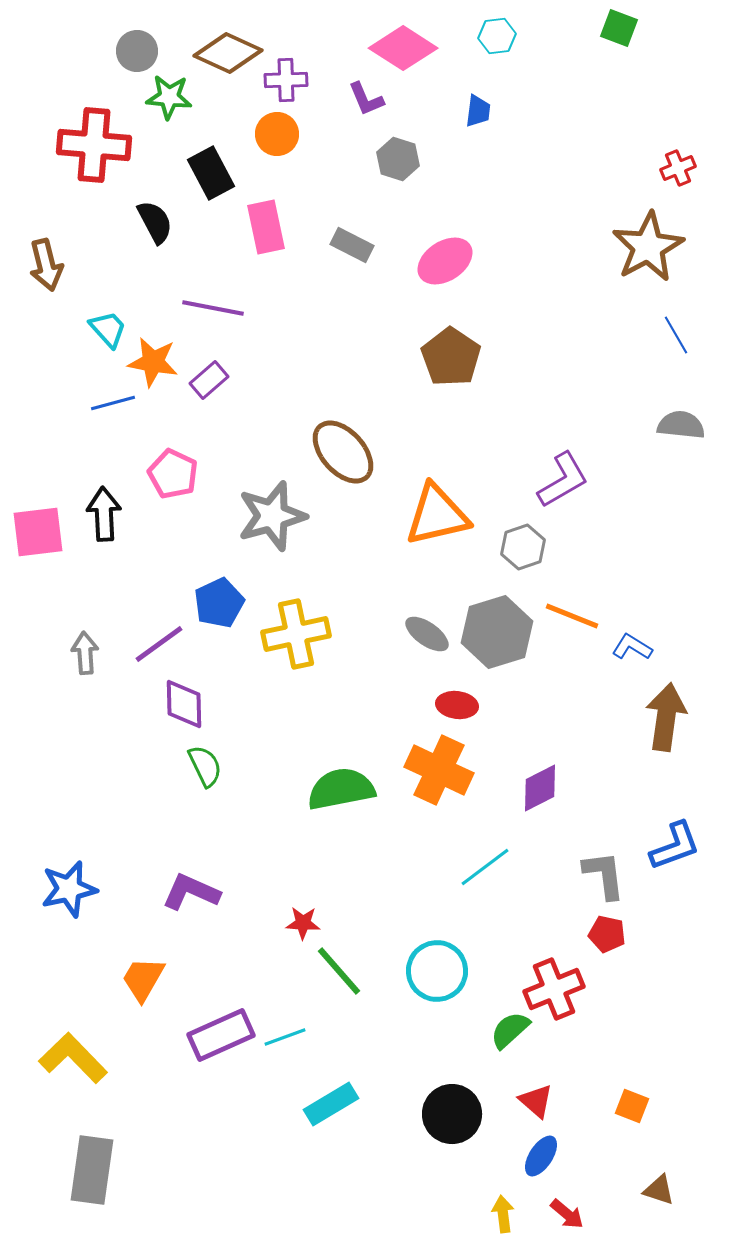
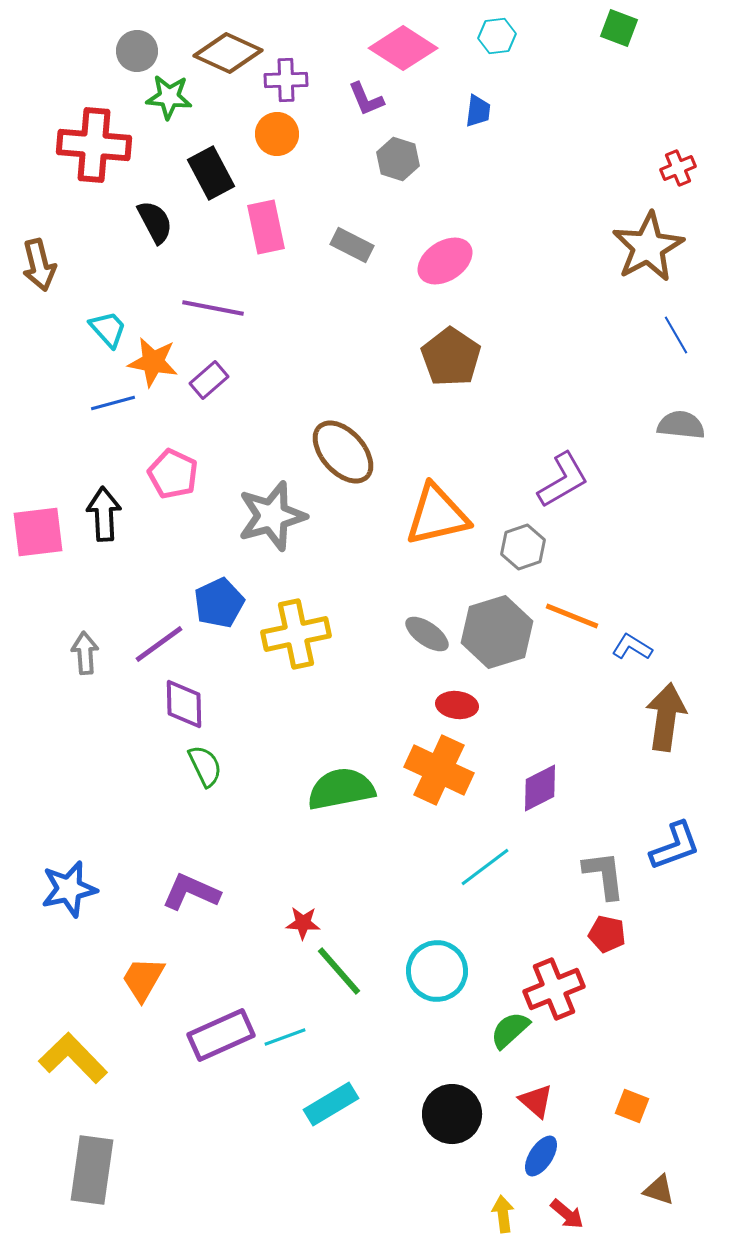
brown arrow at (46, 265): moved 7 px left
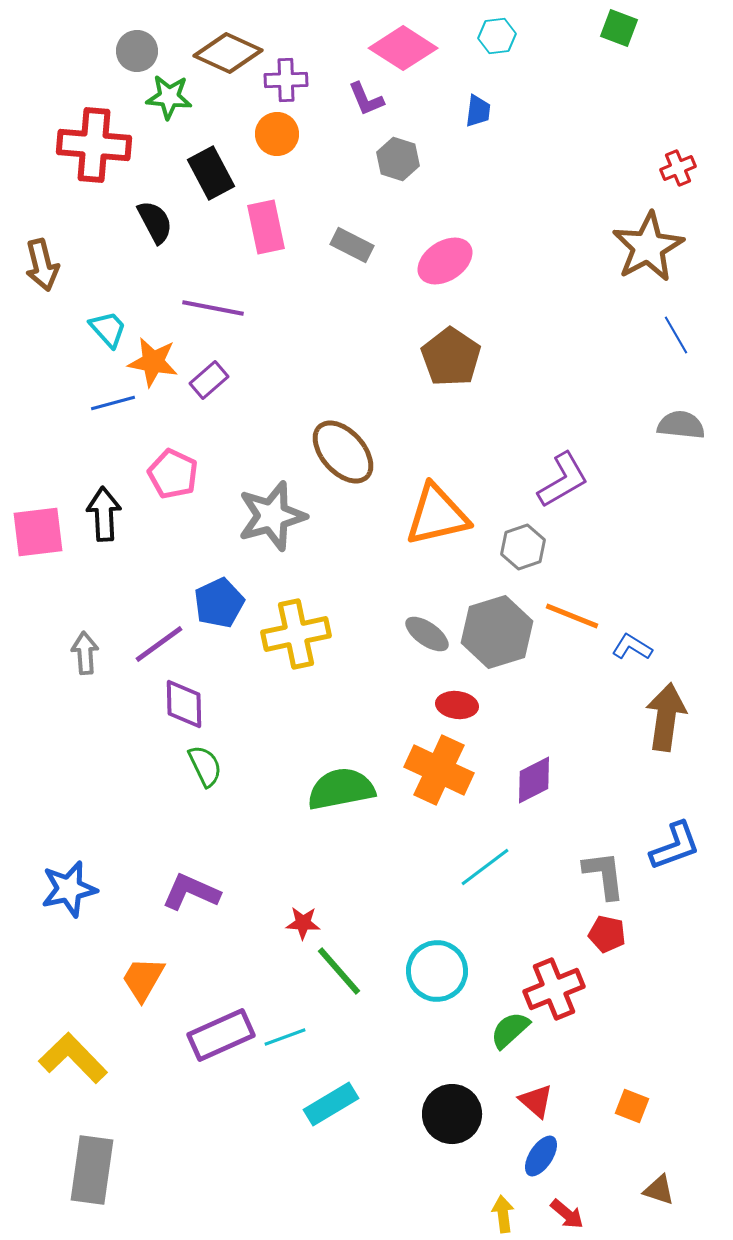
brown arrow at (39, 265): moved 3 px right
purple diamond at (540, 788): moved 6 px left, 8 px up
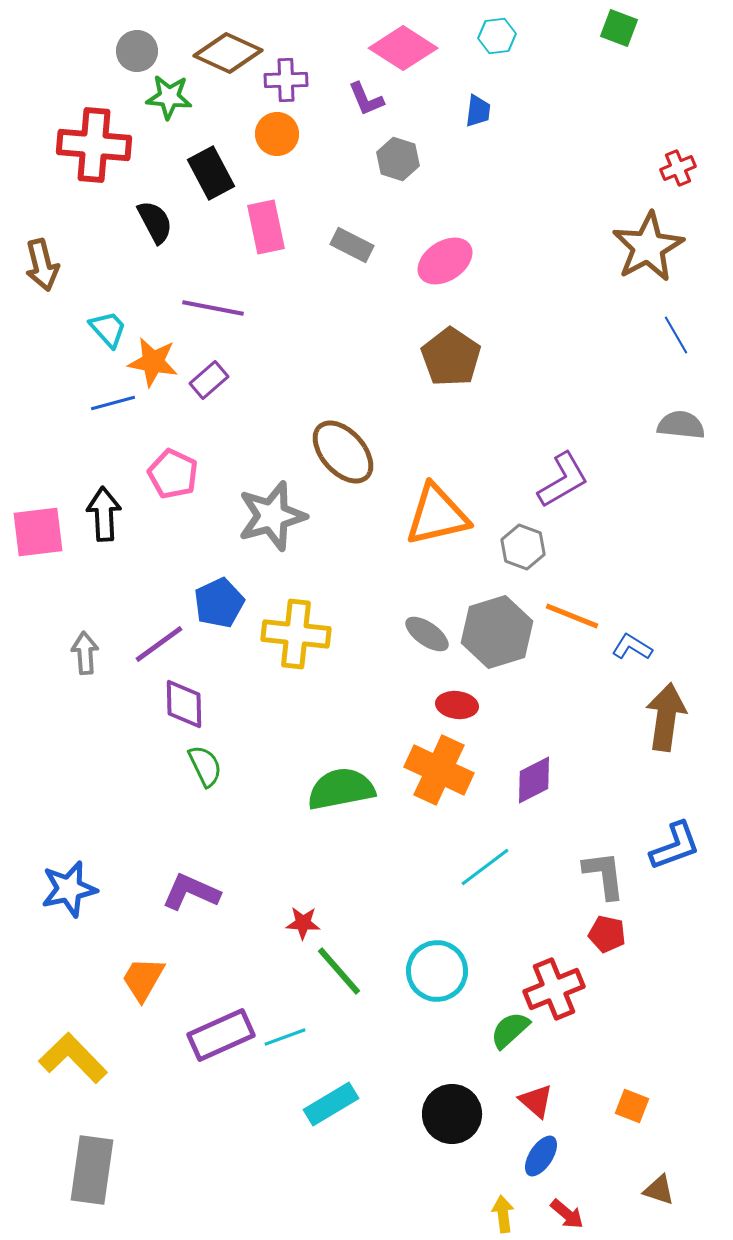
gray hexagon at (523, 547): rotated 21 degrees counterclockwise
yellow cross at (296, 634): rotated 18 degrees clockwise
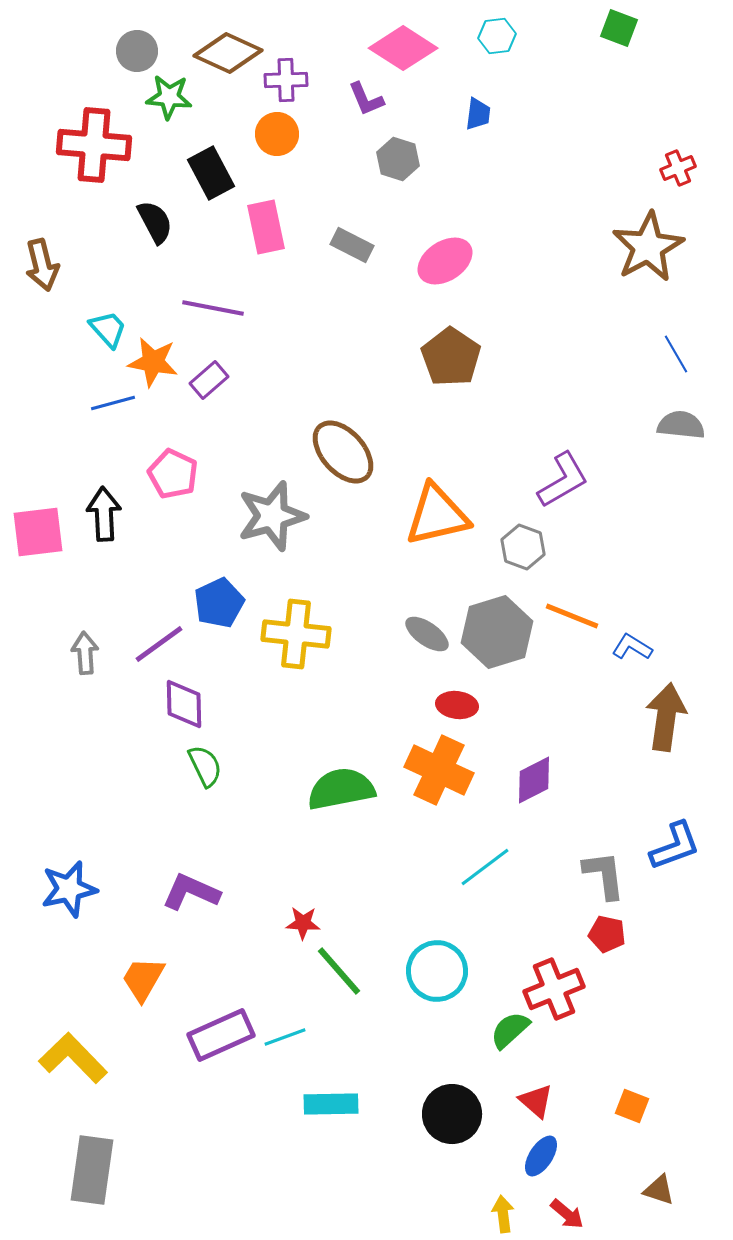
blue trapezoid at (478, 111): moved 3 px down
blue line at (676, 335): moved 19 px down
cyan rectangle at (331, 1104): rotated 30 degrees clockwise
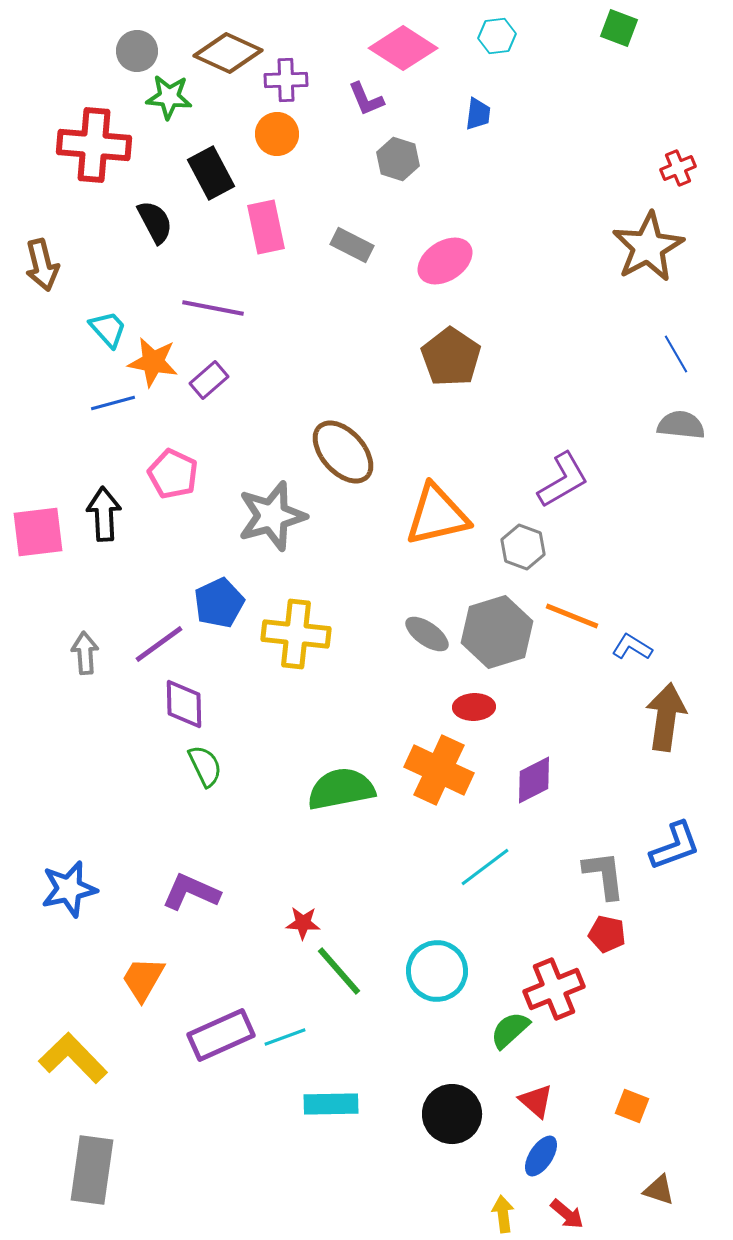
red ellipse at (457, 705): moved 17 px right, 2 px down; rotated 9 degrees counterclockwise
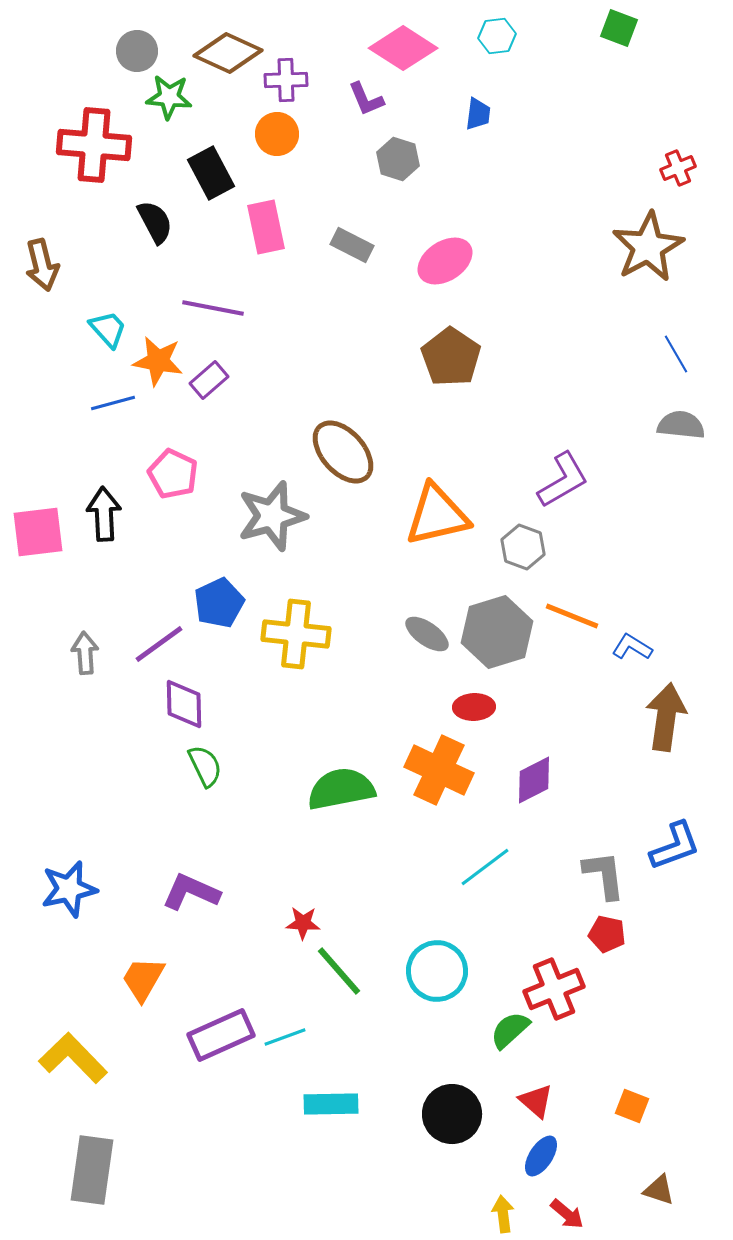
orange star at (153, 362): moved 5 px right, 1 px up
